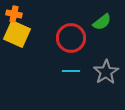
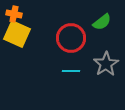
gray star: moved 8 px up
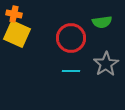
green semicircle: rotated 30 degrees clockwise
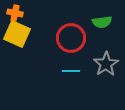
orange cross: moved 1 px right, 1 px up
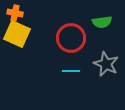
gray star: rotated 15 degrees counterclockwise
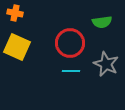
yellow square: moved 13 px down
red circle: moved 1 px left, 5 px down
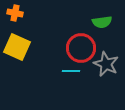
red circle: moved 11 px right, 5 px down
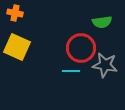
gray star: moved 1 px left, 1 px down; rotated 15 degrees counterclockwise
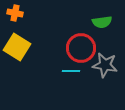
yellow square: rotated 8 degrees clockwise
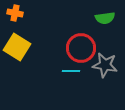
green semicircle: moved 3 px right, 4 px up
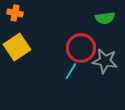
yellow square: rotated 24 degrees clockwise
gray star: moved 4 px up
cyan line: rotated 60 degrees counterclockwise
